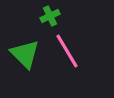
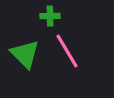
green cross: rotated 24 degrees clockwise
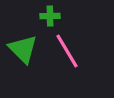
green triangle: moved 2 px left, 5 px up
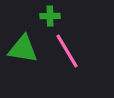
green triangle: rotated 36 degrees counterclockwise
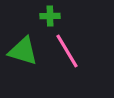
green triangle: moved 2 px down; rotated 8 degrees clockwise
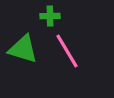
green triangle: moved 2 px up
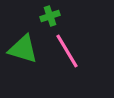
green cross: rotated 18 degrees counterclockwise
